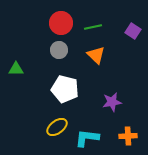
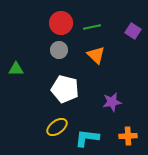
green line: moved 1 px left
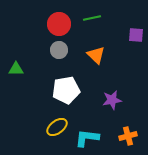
red circle: moved 2 px left, 1 px down
green line: moved 9 px up
purple square: moved 3 px right, 4 px down; rotated 28 degrees counterclockwise
white pentagon: moved 1 px right, 1 px down; rotated 24 degrees counterclockwise
purple star: moved 2 px up
orange cross: rotated 12 degrees counterclockwise
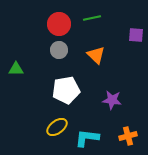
purple star: rotated 18 degrees clockwise
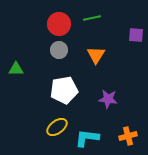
orange triangle: rotated 18 degrees clockwise
white pentagon: moved 2 px left
purple star: moved 4 px left, 1 px up
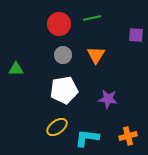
gray circle: moved 4 px right, 5 px down
